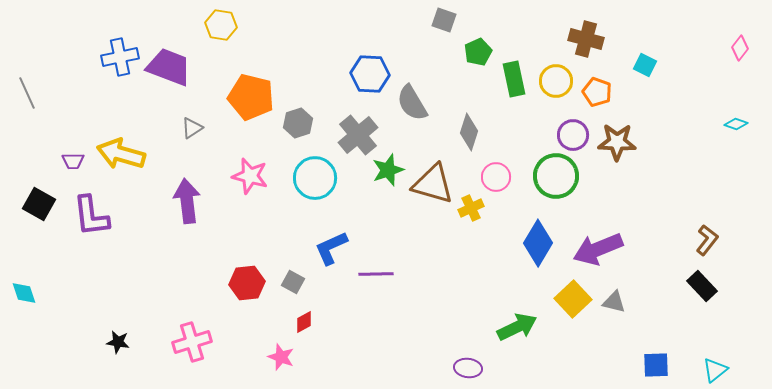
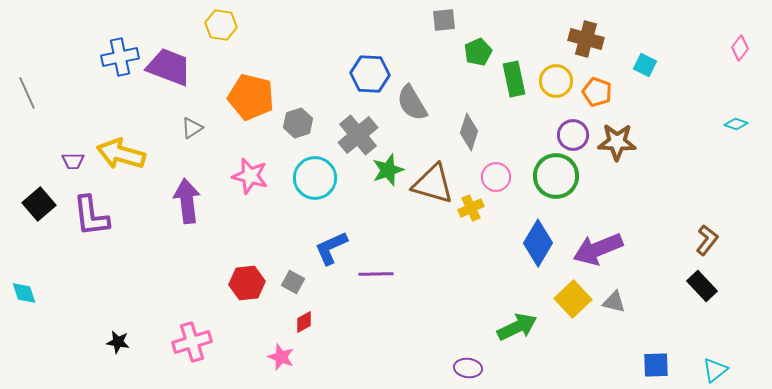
gray square at (444, 20): rotated 25 degrees counterclockwise
black square at (39, 204): rotated 20 degrees clockwise
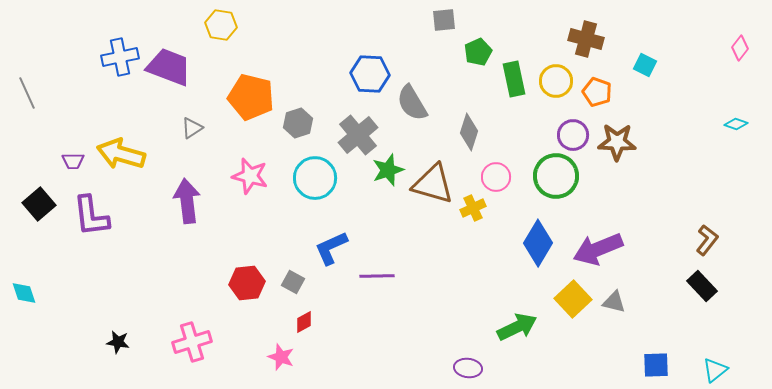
yellow cross at (471, 208): moved 2 px right
purple line at (376, 274): moved 1 px right, 2 px down
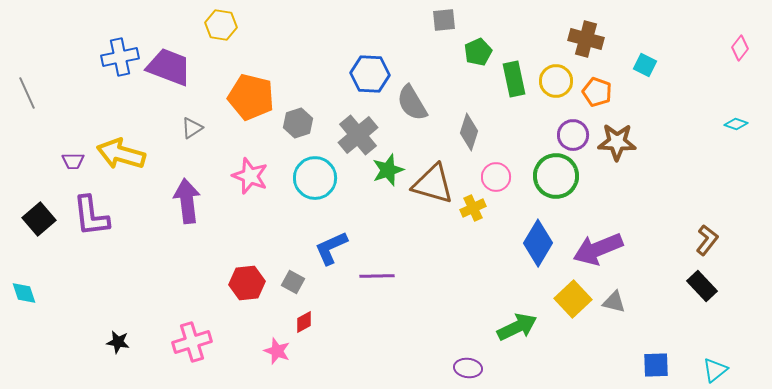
pink star at (250, 176): rotated 6 degrees clockwise
black square at (39, 204): moved 15 px down
pink star at (281, 357): moved 4 px left, 6 px up
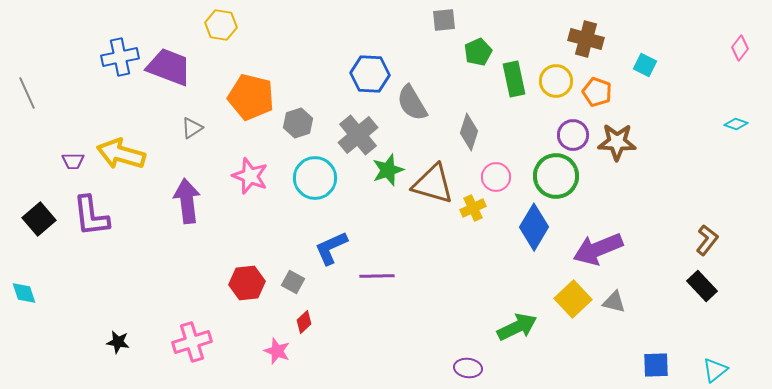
blue diamond at (538, 243): moved 4 px left, 16 px up
red diamond at (304, 322): rotated 15 degrees counterclockwise
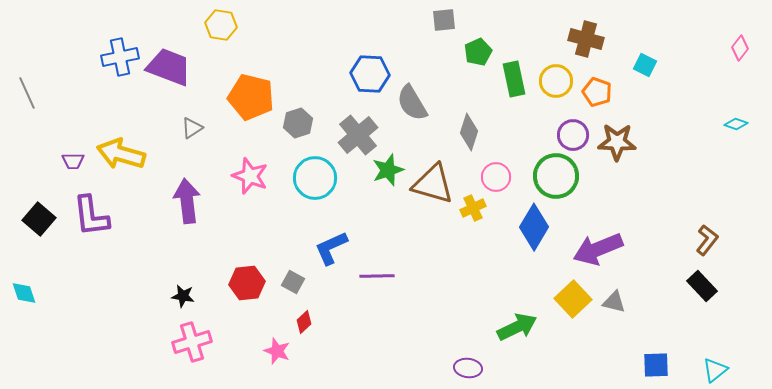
black square at (39, 219): rotated 8 degrees counterclockwise
black star at (118, 342): moved 65 px right, 46 px up
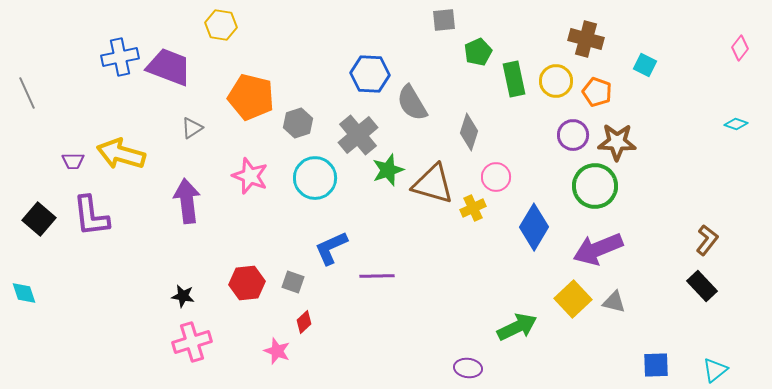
green circle at (556, 176): moved 39 px right, 10 px down
gray square at (293, 282): rotated 10 degrees counterclockwise
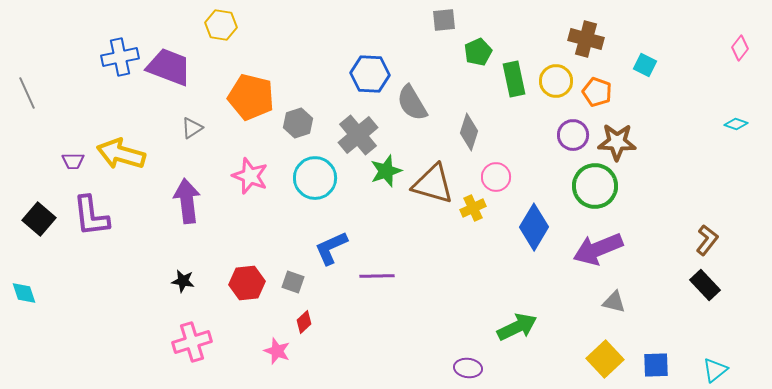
green star at (388, 170): moved 2 px left, 1 px down
black rectangle at (702, 286): moved 3 px right, 1 px up
black star at (183, 296): moved 15 px up
yellow square at (573, 299): moved 32 px right, 60 px down
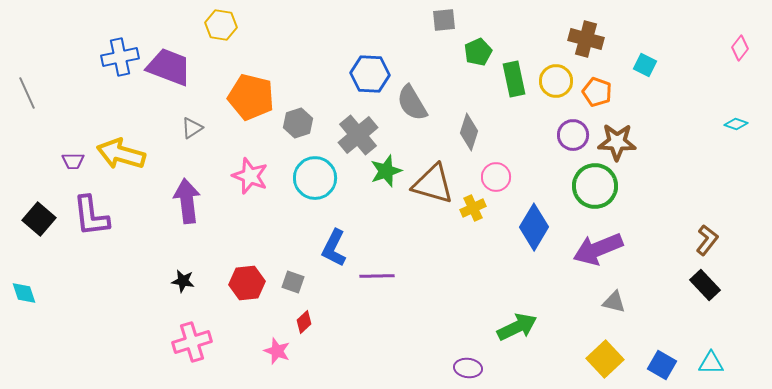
blue L-shape at (331, 248): moved 3 px right; rotated 39 degrees counterclockwise
blue square at (656, 365): moved 6 px right; rotated 32 degrees clockwise
cyan triangle at (715, 370): moved 4 px left, 7 px up; rotated 40 degrees clockwise
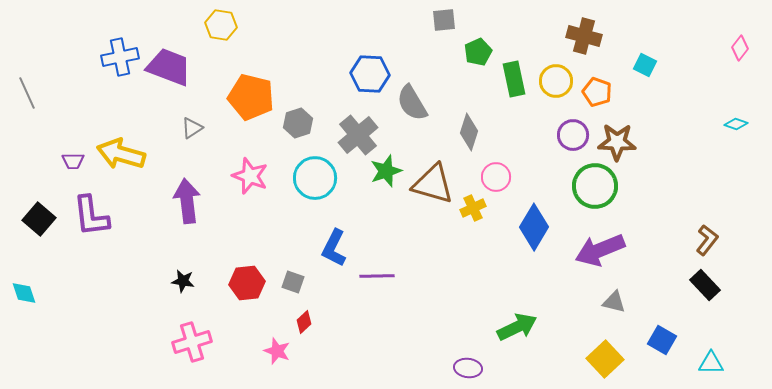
brown cross at (586, 39): moved 2 px left, 3 px up
purple arrow at (598, 249): moved 2 px right, 1 px down
blue square at (662, 365): moved 25 px up
